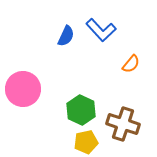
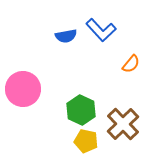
blue semicircle: rotated 55 degrees clockwise
brown cross: rotated 28 degrees clockwise
yellow pentagon: moved 1 px up; rotated 25 degrees clockwise
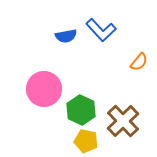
orange semicircle: moved 8 px right, 2 px up
pink circle: moved 21 px right
brown cross: moved 3 px up
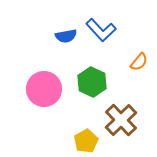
green hexagon: moved 11 px right, 28 px up
brown cross: moved 2 px left, 1 px up
yellow pentagon: rotated 30 degrees clockwise
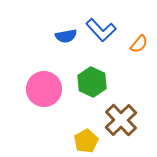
orange semicircle: moved 18 px up
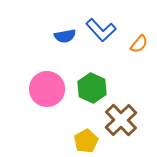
blue semicircle: moved 1 px left
green hexagon: moved 6 px down
pink circle: moved 3 px right
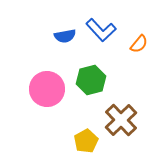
green hexagon: moved 1 px left, 8 px up; rotated 20 degrees clockwise
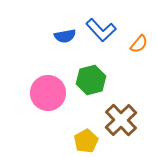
pink circle: moved 1 px right, 4 px down
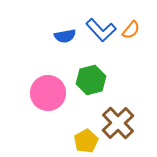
orange semicircle: moved 8 px left, 14 px up
brown cross: moved 3 px left, 3 px down
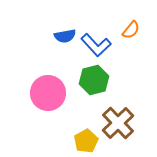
blue L-shape: moved 5 px left, 15 px down
green hexagon: moved 3 px right
